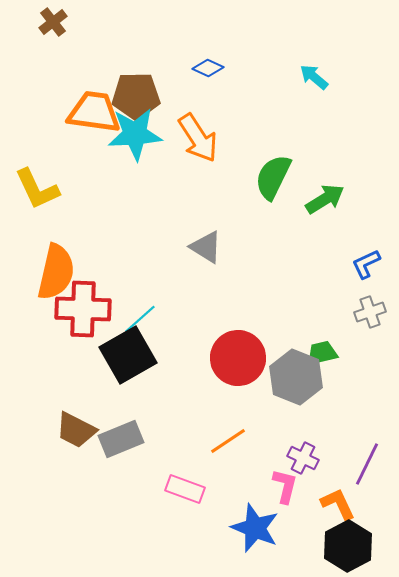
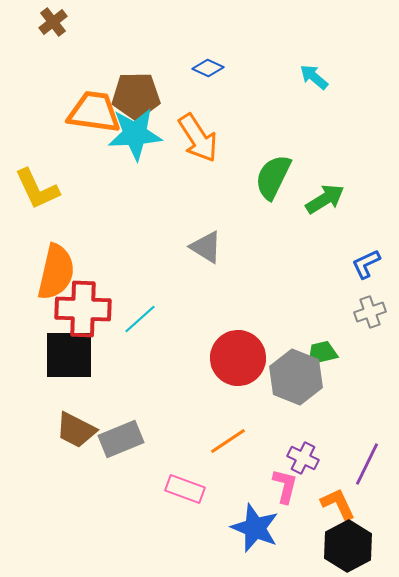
black square: moved 59 px left; rotated 30 degrees clockwise
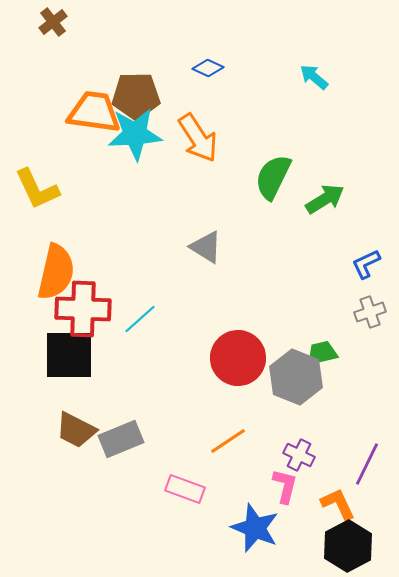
purple cross: moved 4 px left, 3 px up
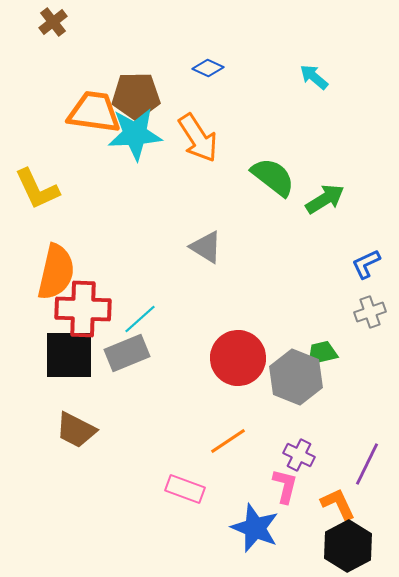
green semicircle: rotated 102 degrees clockwise
gray rectangle: moved 6 px right, 86 px up
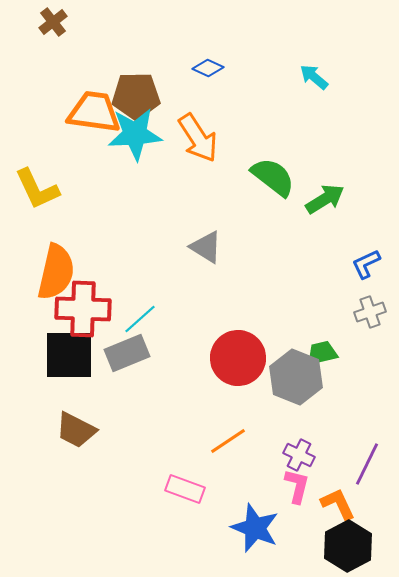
pink L-shape: moved 12 px right
